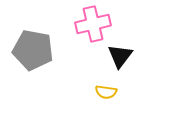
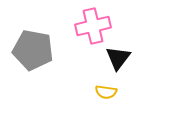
pink cross: moved 2 px down
black triangle: moved 2 px left, 2 px down
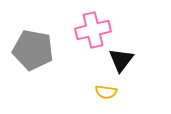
pink cross: moved 4 px down
black triangle: moved 3 px right, 2 px down
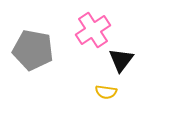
pink cross: rotated 20 degrees counterclockwise
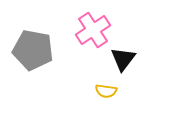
black triangle: moved 2 px right, 1 px up
yellow semicircle: moved 1 px up
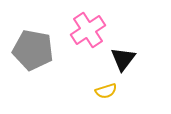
pink cross: moved 5 px left
yellow semicircle: rotated 25 degrees counterclockwise
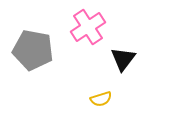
pink cross: moved 3 px up
yellow semicircle: moved 5 px left, 8 px down
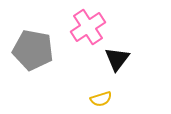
black triangle: moved 6 px left
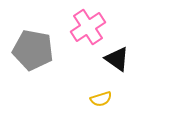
black triangle: rotated 32 degrees counterclockwise
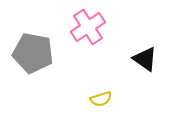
gray pentagon: moved 3 px down
black triangle: moved 28 px right
